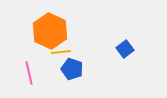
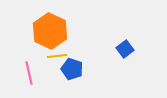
yellow line: moved 4 px left, 4 px down
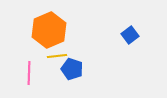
orange hexagon: moved 1 px left, 1 px up; rotated 12 degrees clockwise
blue square: moved 5 px right, 14 px up
pink line: rotated 15 degrees clockwise
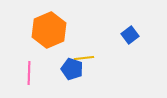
yellow line: moved 27 px right, 2 px down
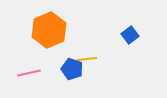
yellow line: moved 3 px right, 1 px down
pink line: rotated 75 degrees clockwise
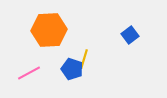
orange hexagon: rotated 20 degrees clockwise
yellow line: moved 3 px left; rotated 66 degrees counterclockwise
pink line: rotated 15 degrees counterclockwise
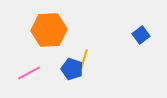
blue square: moved 11 px right
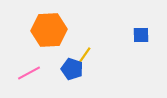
blue square: rotated 36 degrees clockwise
yellow line: moved 3 px up; rotated 18 degrees clockwise
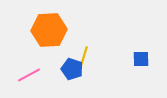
blue square: moved 24 px down
yellow line: rotated 18 degrees counterclockwise
pink line: moved 2 px down
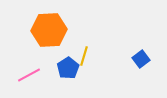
blue square: rotated 36 degrees counterclockwise
blue pentagon: moved 4 px left, 1 px up; rotated 20 degrees clockwise
